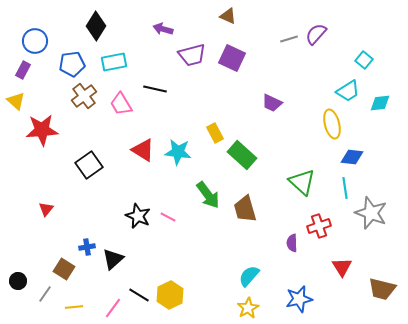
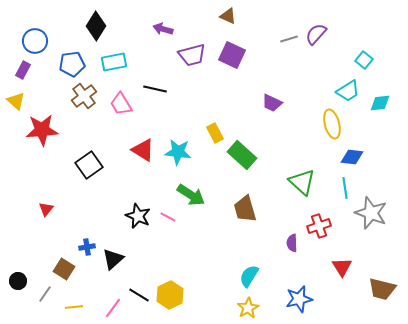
purple square at (232, 58): moved 3 px up
green arrow at (208, 195): moved 17 px left; rotated 20 degrees counterclockwise
cyan semicircle at (249, 276): rotated 10 degrees counterclockwise
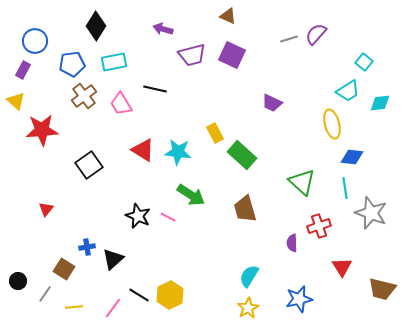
cyan square at (364, 60): moved 2 px down
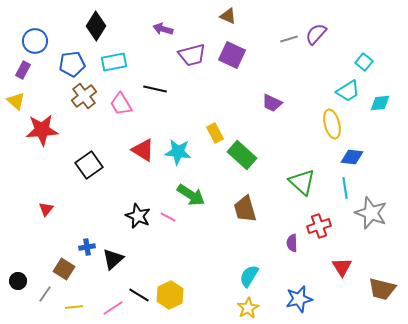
pink line at (113, 308): rotated 20 degrees clockwise
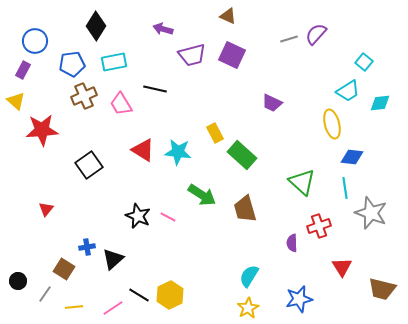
brown cross at (84, 96): rotated 15 degrees clockwise
green arrow at (191, 195): moved 11 px right
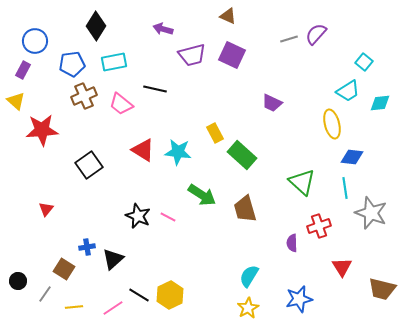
pink trapezoid at (121, 104): rotated 20 degrees counterclockwise
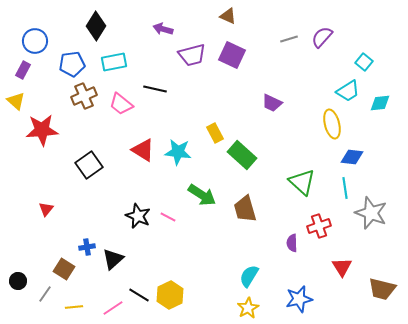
purple semicircle at (316, 34): moved 6 px right, 3 px down
